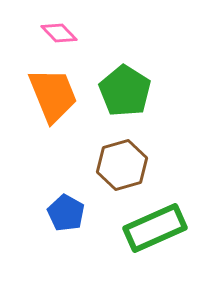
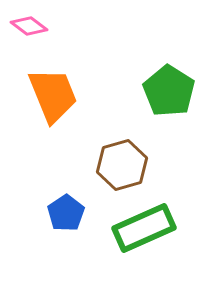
pink diamond: moved 30 px left, 7 px up; rotated 9 degrees counterclockwise
green pentagon: moved 44 px right
blue pentagon: rotated 9 degrees clockwise
green rectangle: moved 11 px left
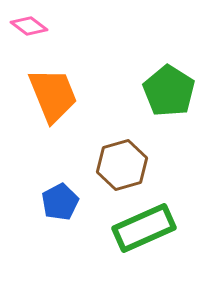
blue pentagon: moved 6 px left, 11 px up; rotated 6 degrees clockwise
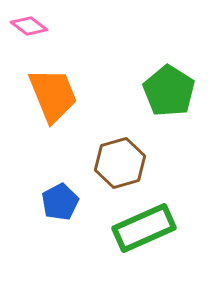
brown hexagon: moved 2 px left, 2 px up
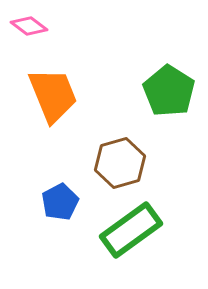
green rectangle: moved 13 px left, 2 px down; rotated 12 degrees counterclockwise
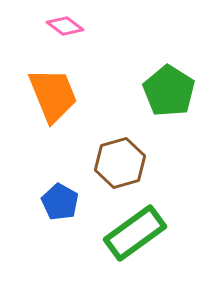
pink diamond: moved 36 px right
blue pentagon: rotated 15 degrees counterclockwise
green rectangle: moved 4 px right, 3 px down
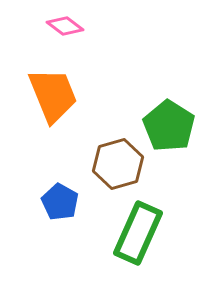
green pentagon: moved 35 px down
brown hexagon: moved 2 px left, 1 px down
green rectangle: moved 3 px right; rotated 30 degrees counterclockwise
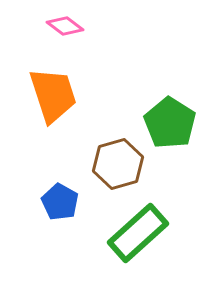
orange trapezoid: rotated 4 degrees clockwise
green pentagon: moved 1 px right, 3 px up
green rectangle: rotated 24 degrees clockwise
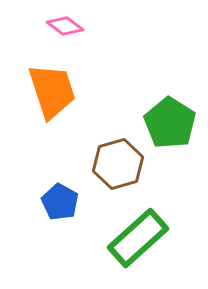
orange trapezoid: moved 1 px left, 4 px up
green rectangle: moved 5 px down
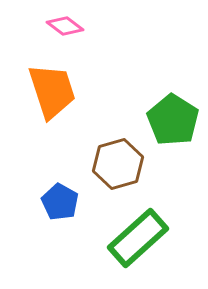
green pentagon: moved 3 px right, 3 px up
